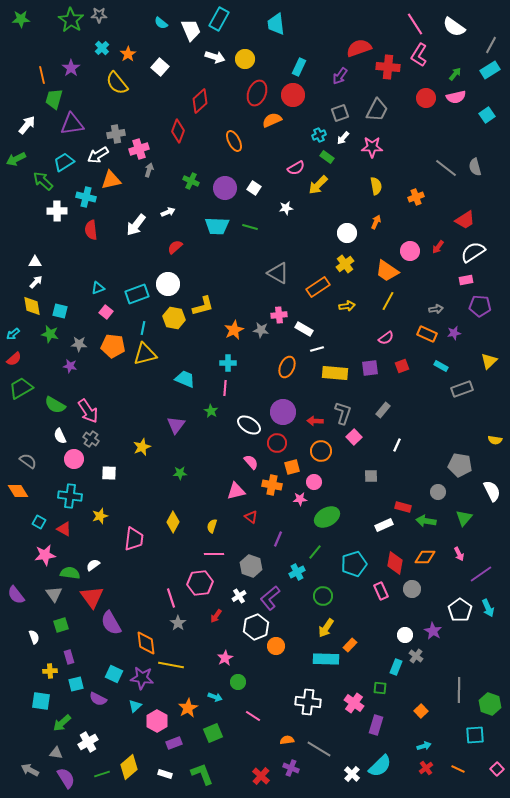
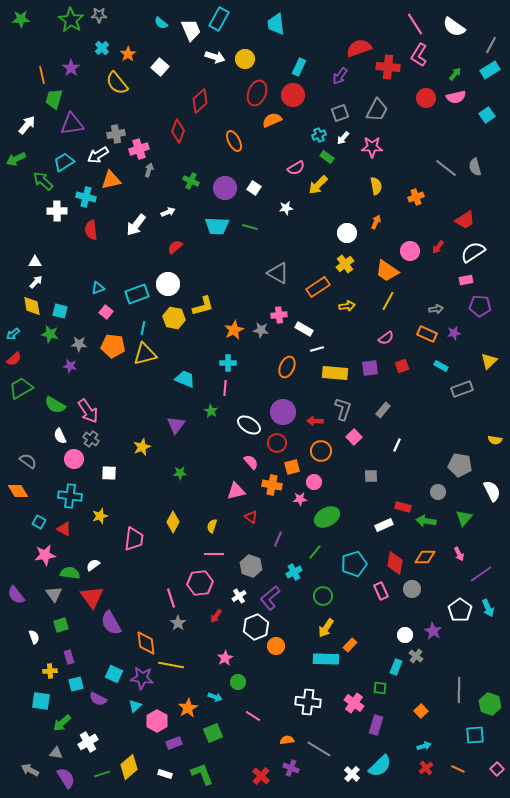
gray L-shape at (343, 413): moved 4 px up
cyan cross at (297, 572): moved 3 px left
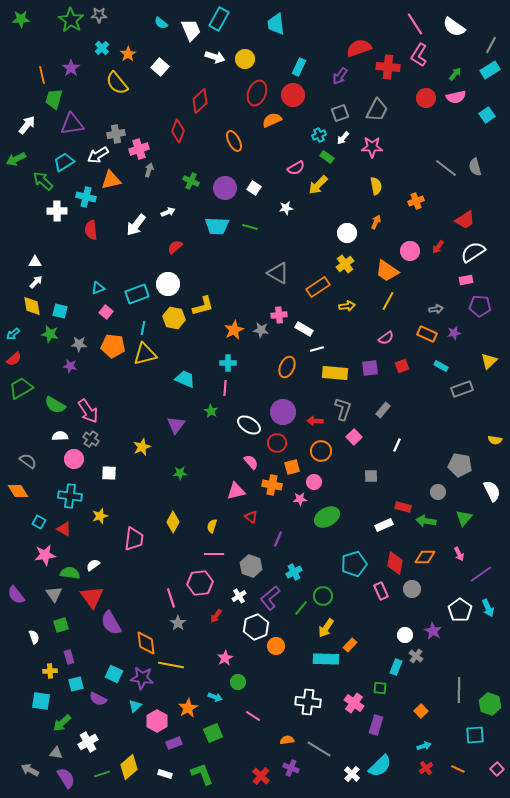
orange cross at (416, 197): moved 4 px down
white semicircle at (60, 436): rotated 112 degrees clockwise
green line at (315, 552): moved 14 px left, 56 px down
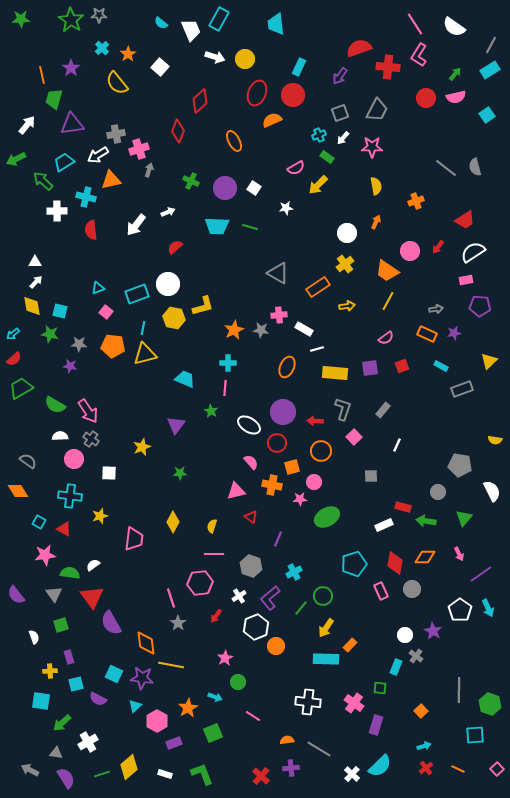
purple cross at (291, 768): rotated 28 degrees counterclockwise
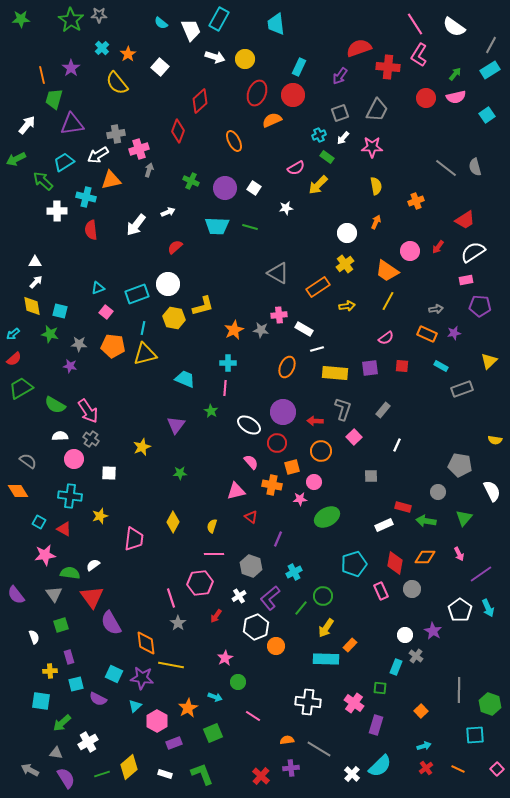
red square at (402, 366): rotated 24 degrees clockwise
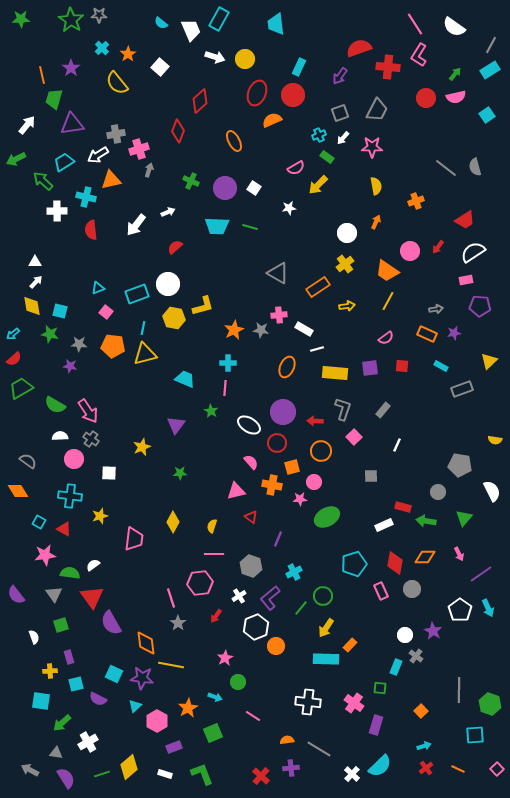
white star at (286, 208): moved 3 px right
purple rectangle at (174, 743): moved 4 px down
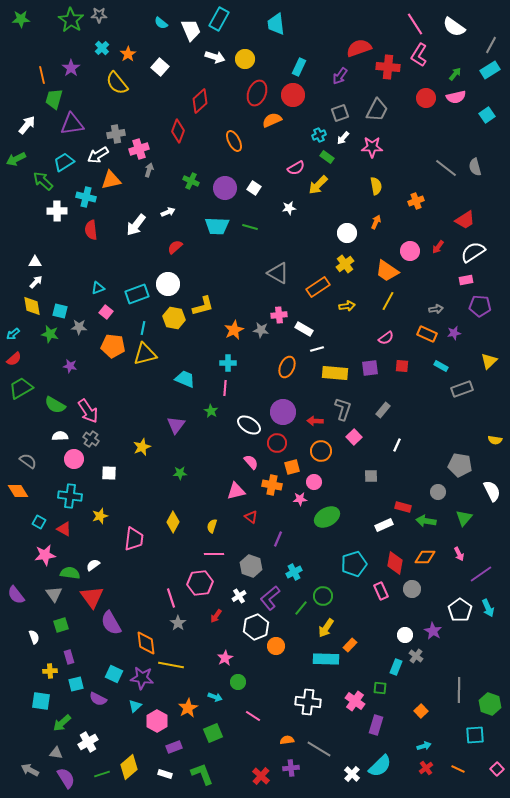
gray star at (79, 344): moved 17 px up
pink cross at (354, 703): moved 1 px right, 2 px up
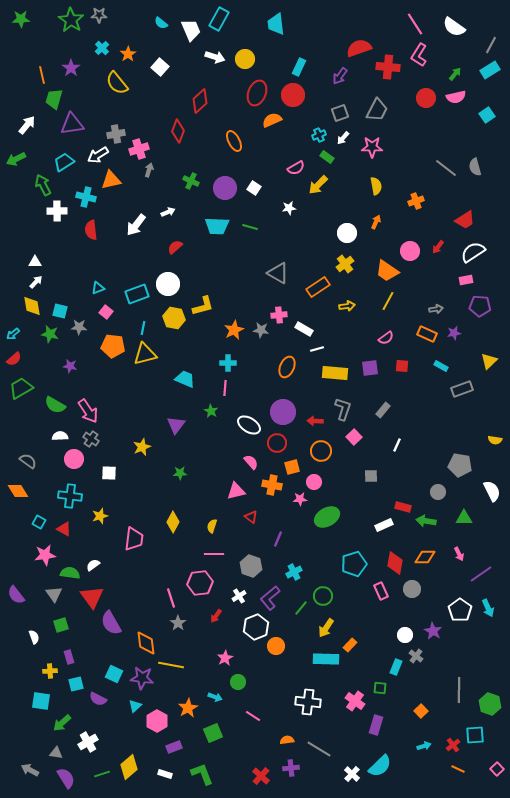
green arrow at (43, 181): moved 4 px down; rotated 20 degrees clockwise
green triangle at (464, 518): rotated 48 degrees clockwise
red cross at (426, 768): moved 27 px right, 23 px up
